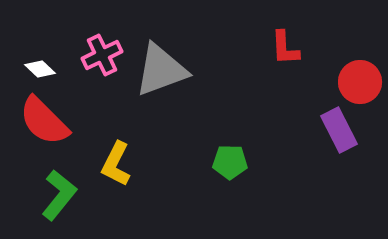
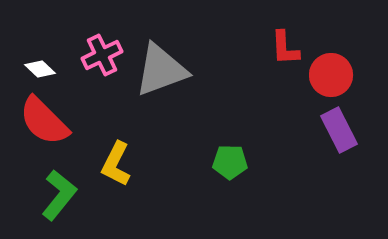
red circle: moved 29 px left, 7 px up
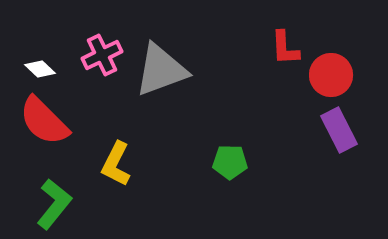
green L-shape: moved 5 px left, 9 px down
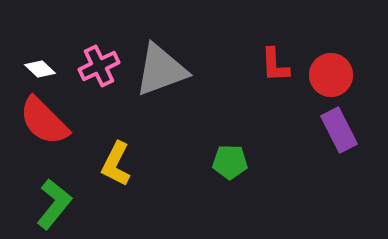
red L-shape: moved 10 px left, 17 px down
pink cross: moved 3 px left, 11 px down
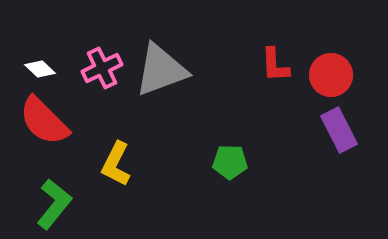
pink cross: moved 3 px right, 2 px down
